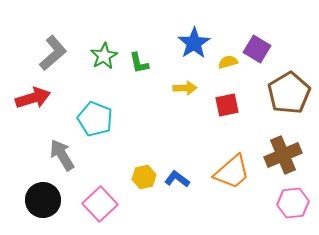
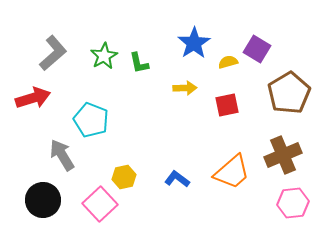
cyan pentagon: moved 4 px left, 1 px down
yellow hexagon: moved 20 px left
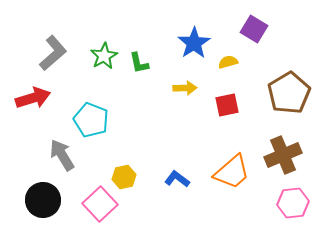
purple square: moved 3 px left, 20 px up
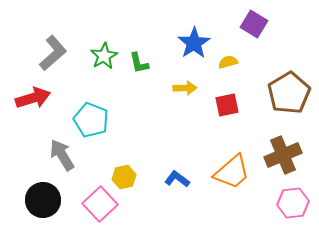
purple square: moved 5 px up
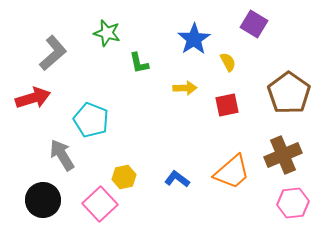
blue star: moved 4 px up
green star: moved 3 px right, 23 px up; rotated 28 degrees counterclockwise
yellow semicircle: rotated 78 degrees clockwise
brown pentagon: rotated 6 degrees counterclockwise
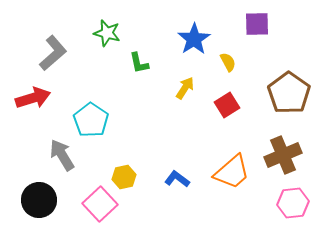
purple square: moved 3 px right; rotated 32 degrees counterclockwise
yellow arrow: rotated 55 degrees counterclockwise
red square: rotated 20 degrees counterclockwise
cyan pentagon: rotated 12 degrees clockwise
black circle: moved 4 px left
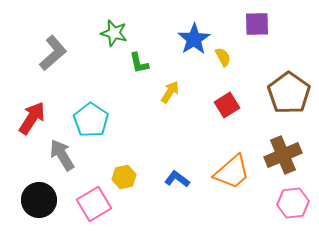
green star: moved 7 px right
yellow semicircle: moved 5 px left, 5 px up
yellow arrow: moved 15 px left, 4 px down
red arrow: moved 1 px left, 20 px down; rotated 40 degrees counterclockwise
pink square: moved 6 px left; rotated 12 degrees clockwise
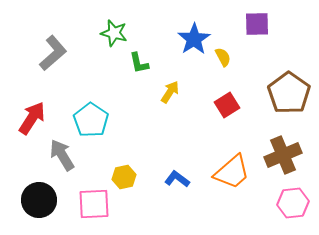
pink square: rotated 28 degrees clockwise
